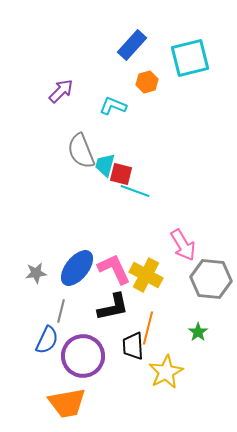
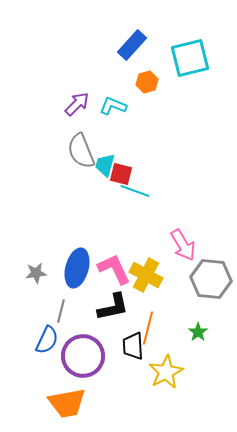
purple arrow: moved 16 px right, 13 px down
blue ellipse: rotated 24 degrees counterclockwise
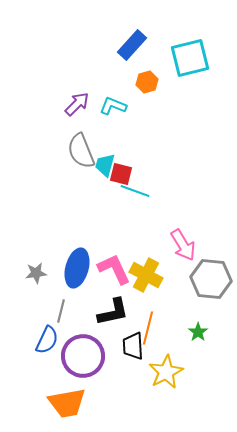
black L-shape: moved 5 px down
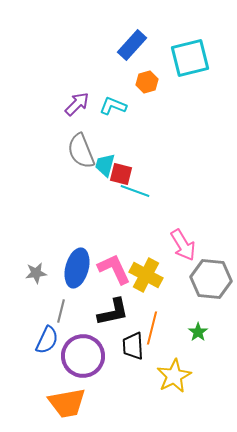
orange line: moved 4 px right
yellow star: moved 8 px right, 4 px down
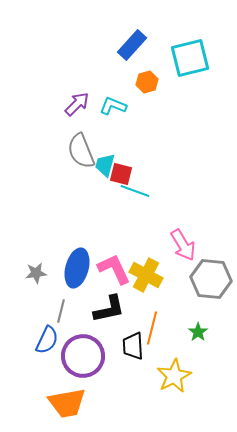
black L-shape: moved 4 px left, 3 px up
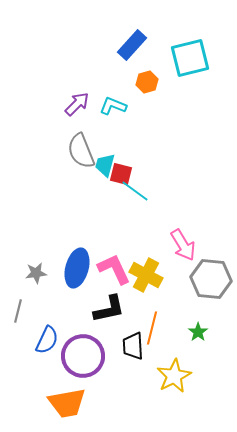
cyan line: rotated 16 degrees clockwise
gray line: moved 43 px left
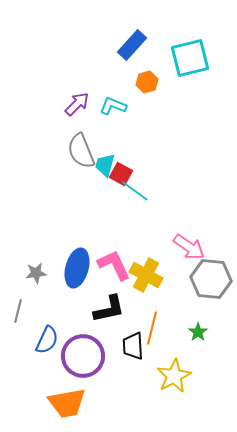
red square: rotated 15 degrees clockwise
pink arrow: moved 6 px right, 2 px down; rotated 24 degrees counterclockwise
pink L-shape: moved 4 px up
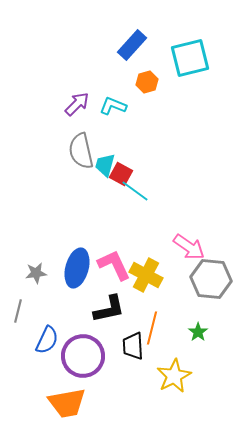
gray semicircle: rotated 9 degrees clockwise
